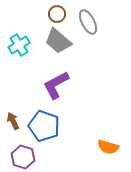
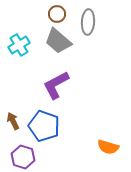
gray ellipse: rotated 30 degrees clockwise
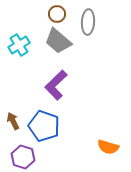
purple L-shape: rotated 16 degrees counterclockwise
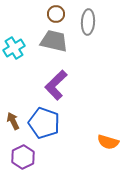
brown circle: moved 1 px left
gray trapezoid: moved 4 px left; rotated 152 degrees clockwise
cyan cross: moved 5 px left, 3 px down
blue pentagon: moved 3 px up
orange semicircle: moved 5 px up
purple hexagon: rotated 15 degrees clockwise
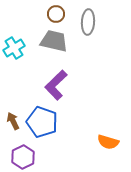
blue pentagon: moved 2 px left, 1 px up
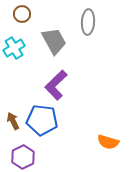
brown circle: moved 34 px left
gray trapezoid: rotated 48 degrees clockwise
blue pentagon: moved 2 px up; rotated 12 degrees counterclockwise
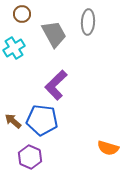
gray trapezoid: moved 7 px up
brown arrow: rotated 24 degrees counterclockwise
orange semicircle: moved 6 px down
purple hexagon: moved 7 px right; rotated 10 degrees counterclockwise
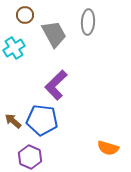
brown circle: moved 3 px right, 1 px down
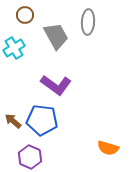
gray trapezoid: moved 2 px right, 2 px down
purple L-shape: rotated 100 degrees counterclockwise
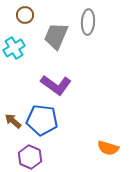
gray trapezoid: rotated 128 degrees counterclockwise
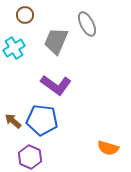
gray ellipse: moved 1 px left, 2 px down; rotated 30 degrees counterclockwise
gray trapezoid: moved 5 px down
